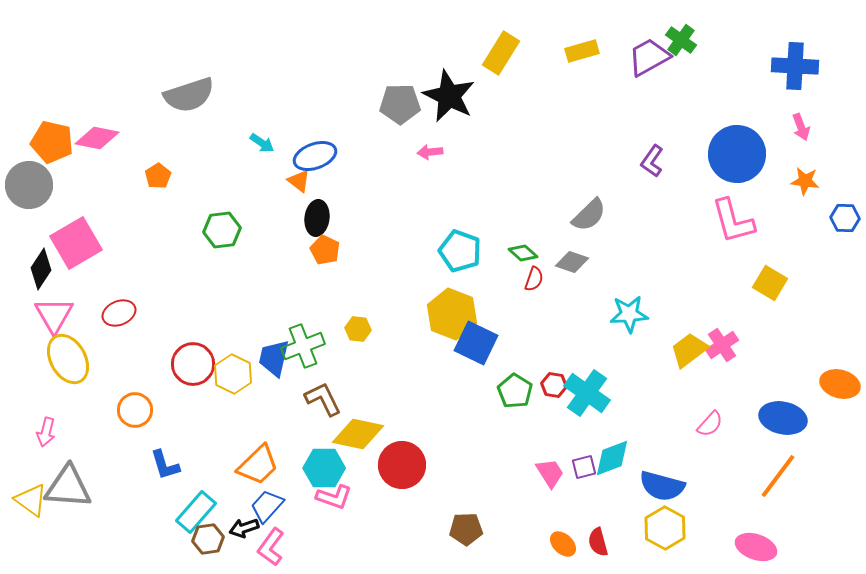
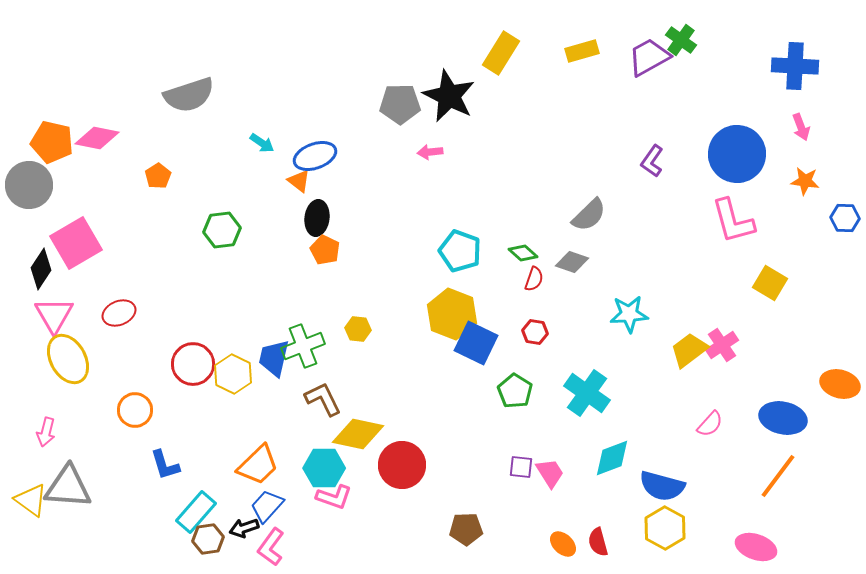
red hexagon at (554, 385): moved 19 px left, 53 px up
purple square at (584, 467): moved 63 px left; rotated 20 degrees clockwise
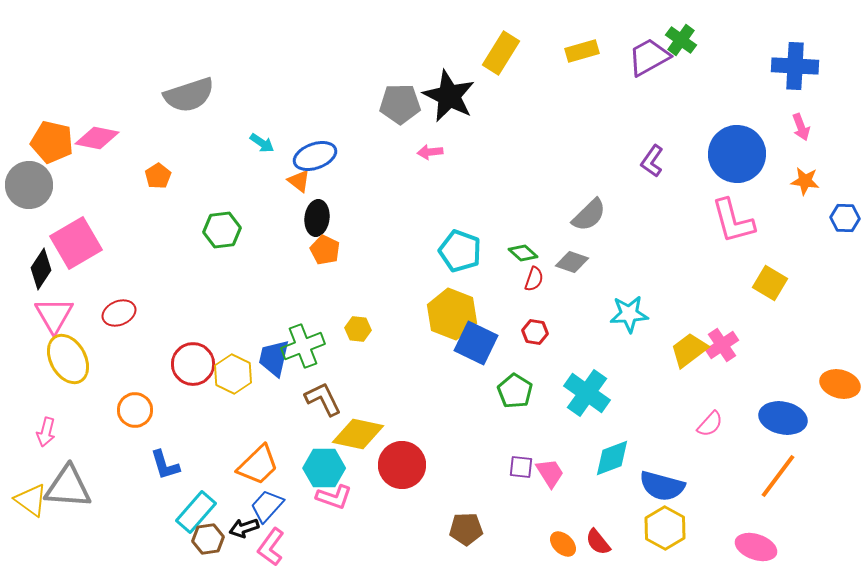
red semicircle at (598, 542): rotated 24 degrees counterclockwise
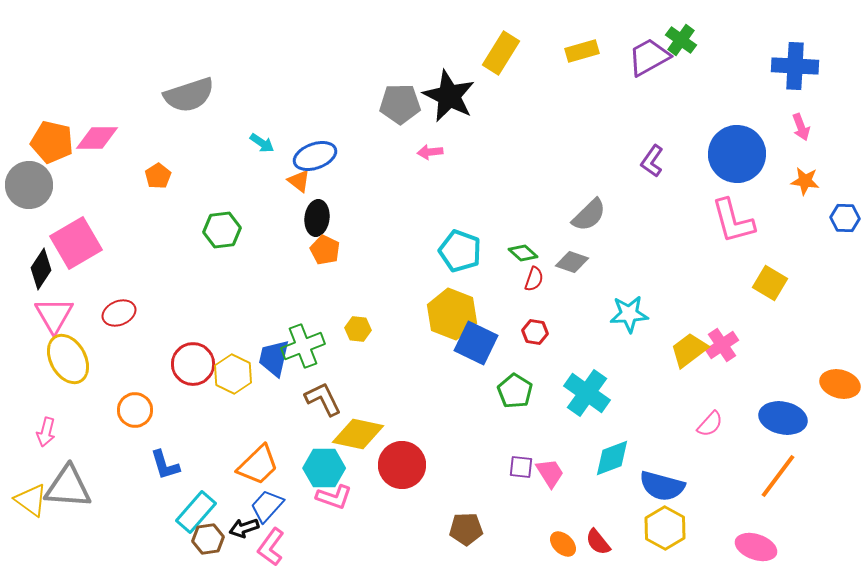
pink diamond at (97, 138): rotated 12 degrees counterclockwise
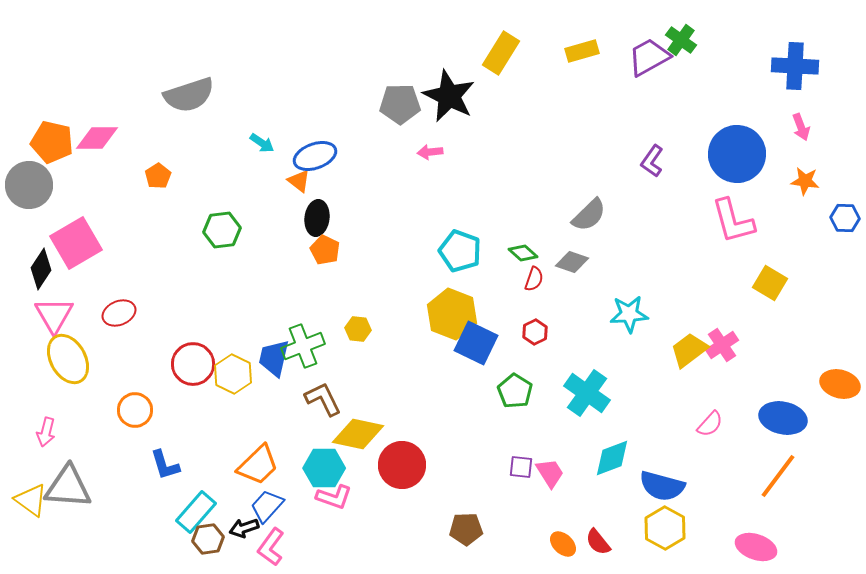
red hexagon at (535, 332): rotated 25 degrees clockwise
